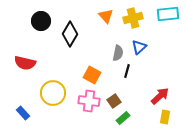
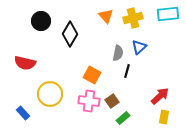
yellow circle: moved 3 px left, 1 px down
brown square: moved 2 px left
yellow rectangle: moved 1 px left
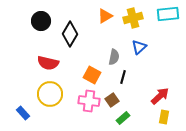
orange triangle: moved 1 px left; rotated 42 degrees clockwise
gray semicircle: moved 4 px left, 4 px down
red semicircle: moved 23 px right
black line: moved 4 px left, 6 px down
brown square: moved 1 px up
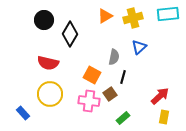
black circle: moved 3 px right, 1 px up
brown square: moved 2 px left, 6 px up
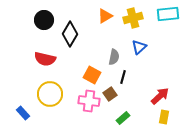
red semicircle: moved 3 px left, 4 px up
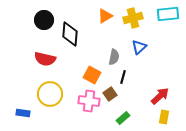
black diamond: rotated 25 degrees counterclockwise
blue rectangle: rotated 40 degrees counterclockwise
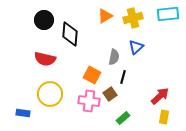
blue triangle: moved 3 px left
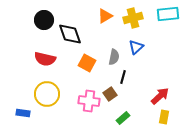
black diamond: rotated 25 degrees counterclockwise
orange square: moved 5 px left, 12 px up
yellow circle: moved 3 px left
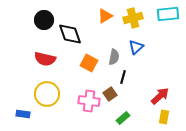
orange square: moved 2 px right
blue rectangle: moved 1 px down
